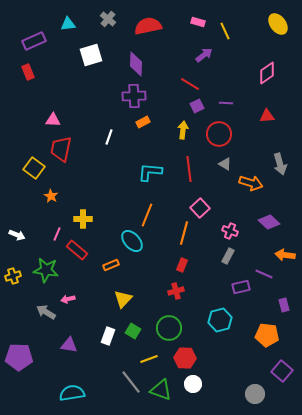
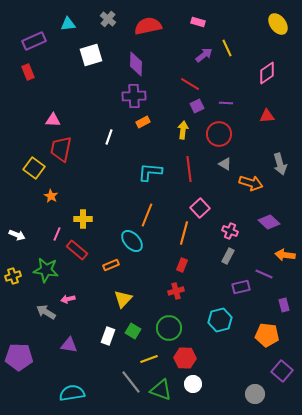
yellow line at (225, 31): moved 2 px right, 17 px down
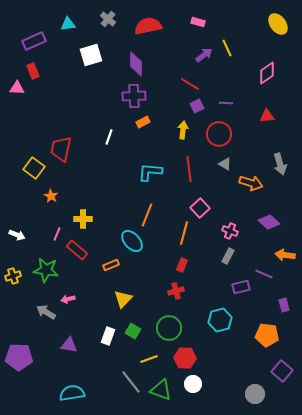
red rectangle at (28, 72): moved 5 px right, 1 px up
pink triangle at (53, 120): moved 36 px left, 32 px up
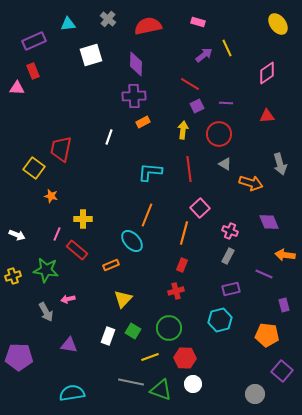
orange star at (51, 196): rotated 16 degrees counterclockwise
purple diamond at (269, 222): rotated 25 degrees clockwise
purple rectangle at (241, 287): moved 10 px left, 2 px down
gray arrow at (46, 312): rotated 150 degrees counterclockwise
yellow line at (149, 359): moved 1 px right, 2 px up
gray line at (131, 382): rotated 40 degrees counterclockwise
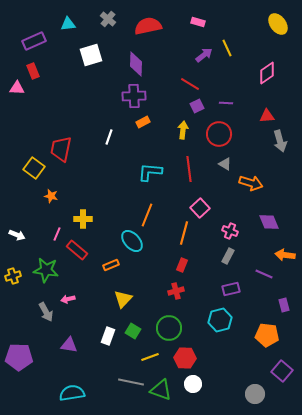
gray arrow at (280, 164): moved 23 px up
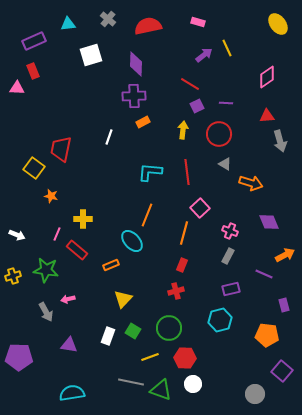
pink diamond at (267, 73): moved 4 px down
red line at (189, 169): moved 2 px left, 3 px down
orange arrow at (285, 255): rotated 144 degrees clockwise
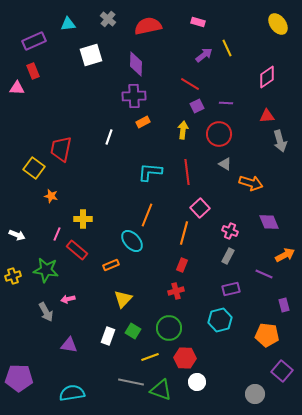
purple pentagon at (19, 357): moved 21 px down
white circle at (193, 384): moved 4 px right, 2 px up
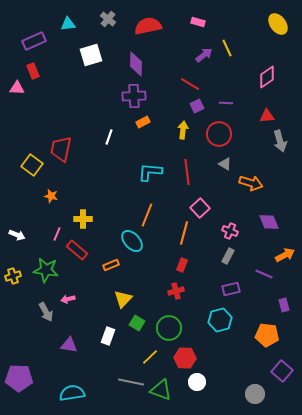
yellow square at (34, 168): moved 2 px left, 3 px up
green square at (133, 331): moved 4 px right, 8 px up
yellow line at (150, 357): rotated 24 degrees counterclockwise
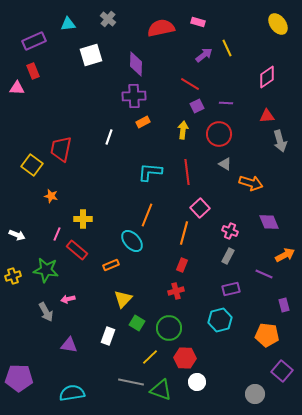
red semicircle at (148, 26): moved 13 px right, 2 px down
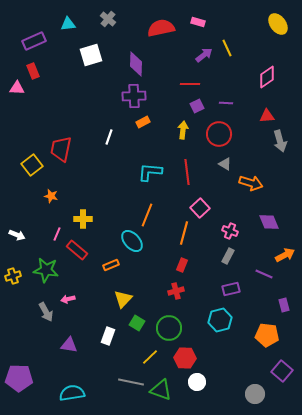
red line at (190, 84): rotated 30 degrees counterclockwise
yellow square at (32, 165): rotated 15 degrees clockwise
